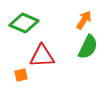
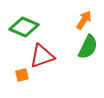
green diamond: moved 4 px down
red triangle: rotated 16 degrees counterclockwise
orange square: moved 1 px right
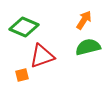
green semicircle: rotated 130 degrees counterclockwise
